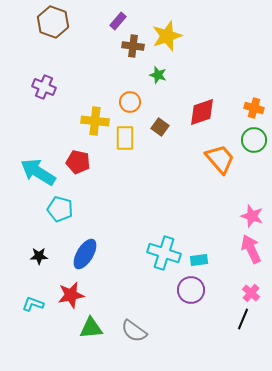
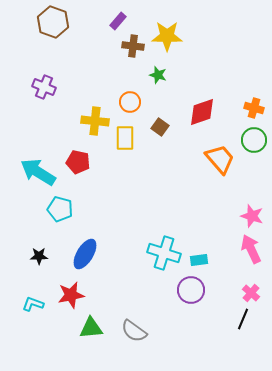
yellow star: rotated 20 degrees clockwise
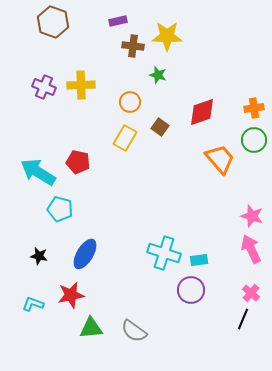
purple rectangle: rotated 36 degrees clockwise
orange cross: rotated 24 degrees counterclockwise
yellow cross: moved 14 px left, 36 px up; rotated 8 degrees counterclockwise
yellow rectangle: rotated 30 degrees clockwise
black star: rotated 12 degrees clockwise
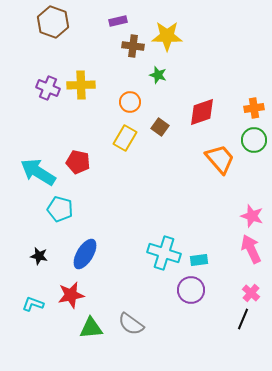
purple cross: moved 4 px right, 1 px down
gray semicircle: moved 3 px left, 7 px up
